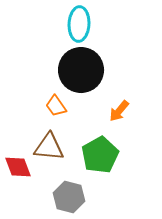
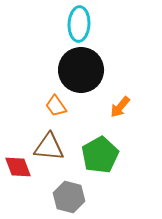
orange arrow: moved 1 px right, 4 px up
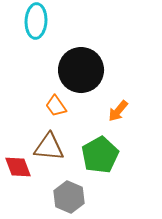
cyan ellipse: moved 43 px left, 3 px up
orange arrow: moved 2 px left, 4 px down
gray hexagon: rotated 8 degrees clockwise
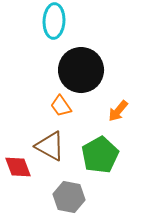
cyan ellipse: moved 18 px right
orange trapezoid: moved 5 px right
brown triangle: moved 1 px right, 1 px up; rotated 24 degrees clockwise
gray hexagon: rotated 12 degrees counterclockwise
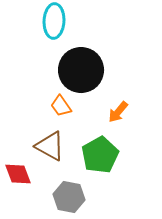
orange arrow: moved 1 px down
red diamond: moved 7 px down
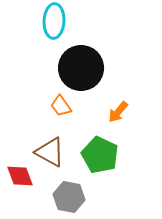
black circle: moved 2 px up
brown triangle: moved 6 px down
green pentagon: rotated 18 degrees counterclockwise
red diamond: moved 2 px right, 2 px down
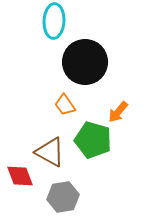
black circle: moved 4 px right, 6 px up
orange trapezoid: moved 4 px right, 1 px up
green pentagon: moved 7 px left, 15 px up; rotated 9 degrees counterclockwise
gray hexagon: moved 6 px left; rotated 20 degrees counterclockwise
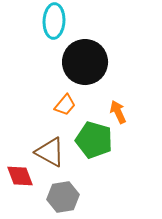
orange trapezoid: rotated 105 degrees counterclockwise
orange arrow: rotated 115 degrees clockwise
green pentagon: moved 1 px right
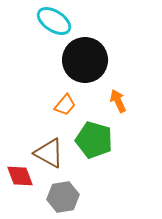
cyan ellipse: rotated 60 degrees counterclockwise
black circle: moved 2 px up
orange arrow: moved 11 px up
brown triangle: moved 1 px left, 1 px down
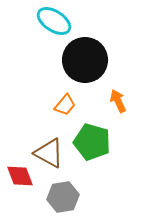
green pentagon: moved 2 px left, 2 px down
